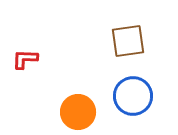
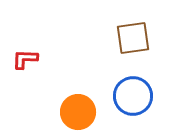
brown square: moved 5 px right, 3 px up
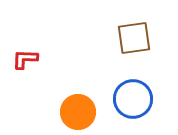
brown square: moved 1 px right
blue circle: moved 3 px down
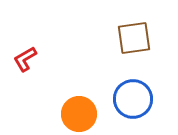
red L-shape: rotated 32 degrees counterclockwise
orange circle: moved 1 px right, 2 px down
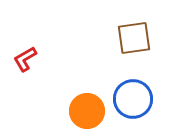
orange circle: moved 8 px right, 3 px up
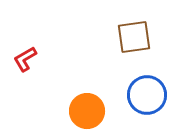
brown square: moved 1 px up
blue circle: moved 14 px right, 4 px up
